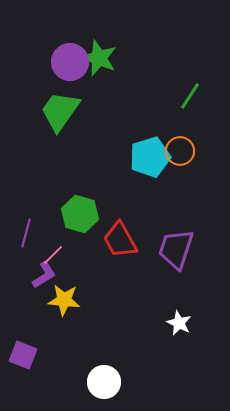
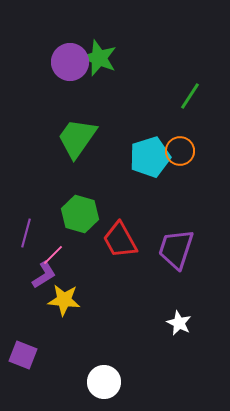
green trapezoid: moved 17 px right, 27 px down
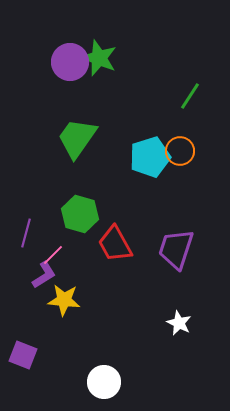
red trapezoid: moved 5 px left, 4 px down
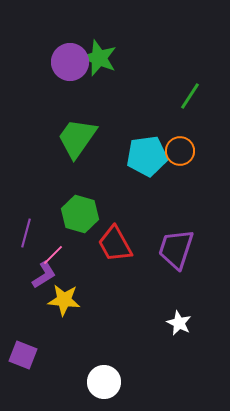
cyan pentagon: moved 3 px left, 1 px up; rotated 9 degrees clockwise
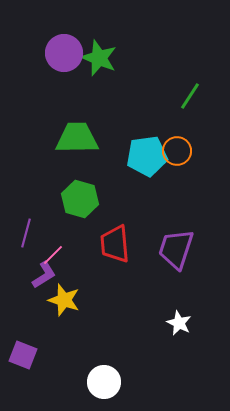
purple circle: moved 6 px left, 9 px up
green trapezoid: rotated 54 degrees clockwise
orange circle: moved 3 px left
green hexagon: moved 15 px up
red trapezoid: rotated 24 degrees clockwise
yellow star: rotated 12 degrees clockwise
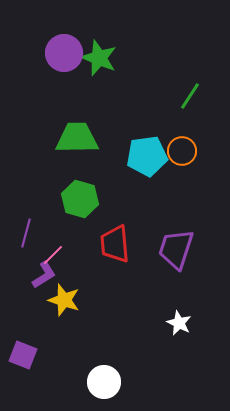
orange circle: moved 5 px right
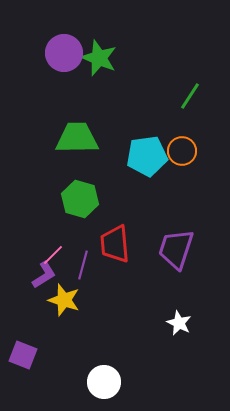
purple line: moved 57 px right, 32 px down
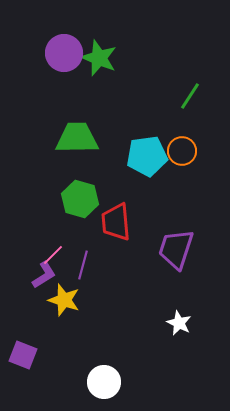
red trapezoid: moved 1 px right, 22 px up
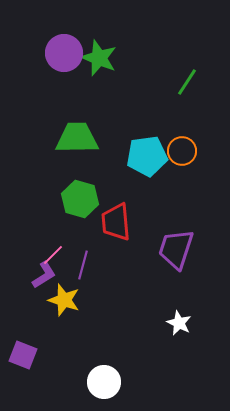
green line: moved 3 px left, 14 px up
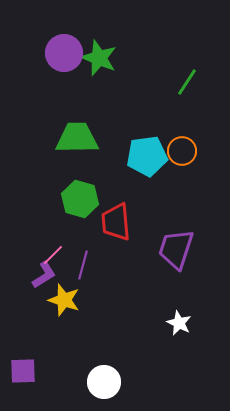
purple square: moved 16 px down; rotated 24 degrees counterclockwise
